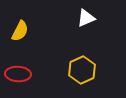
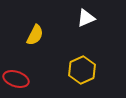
yellow semicircle: moved 15 px right, 4 px down
red ellipse: moved 2 px left, 5 px down; rotated 15 degrees clockwise
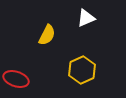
yellow semicircle: moved 12 px right
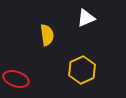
yellow semicircle: rotated 35 degrees counterclockwise
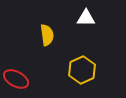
white triangle: rotated 24 degrees clockwise
red ellipse: rotated 10 degrees clockwise
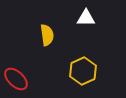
yellow hexagon: moved 1 px right, 1 px down
red ellipse: rotated 15 degrees clockwise
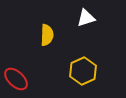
white triangle: rotated 18 degrees counterclockwise
yellow semicircle: rotated 10 degrees clockwise
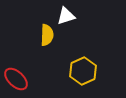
white triangle: moved 20 px left, 2 px up
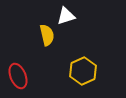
yellow semicircle: rotated 15 degrees counterclockwise
red ellipse: moved 2 px right, 3 px up; rotated 25 degrees clockwise
